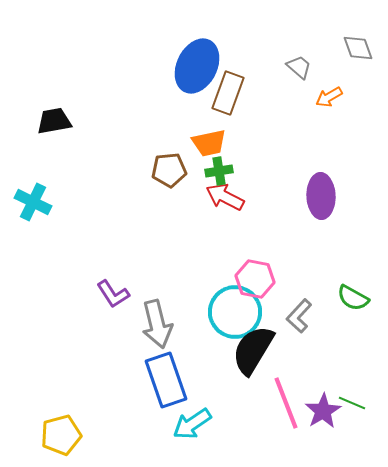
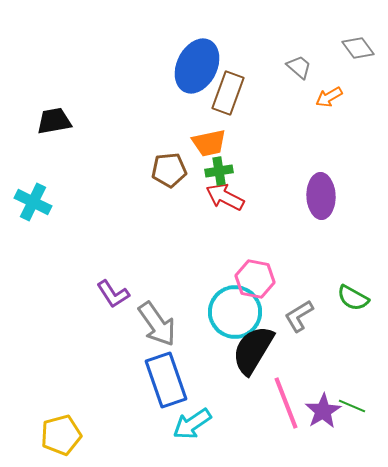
gray diamond: rotated 16 degrees counterclockwise
gray L-shape: rotated 16 degrees clockwise
gray arrow: rotated 21 degrees counterclockwise
green line: moved 3 px down
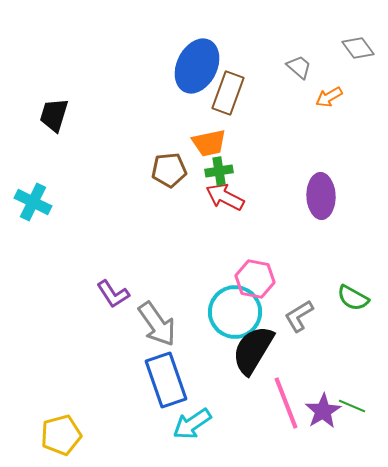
black trapezoid: moved 6 px up; rotated 63 degrees counterclockwise
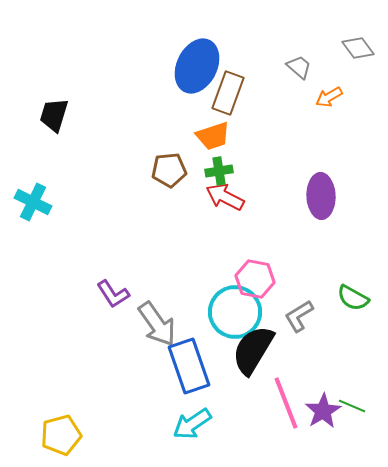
orange trapezoid: moved 4 px right, 7 px up; rotated 6 degrees counterclockwise
blue rectangle: moved 23 px right, 14 px up
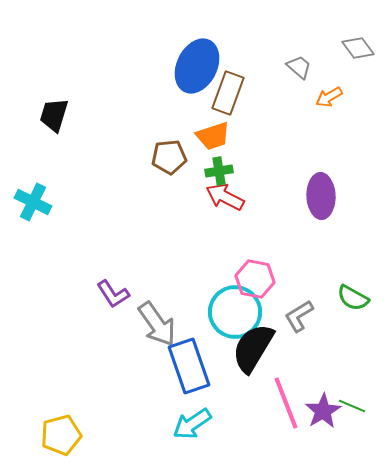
brown pentagon: moved 13 px up
black semicircle: moved 2 px up
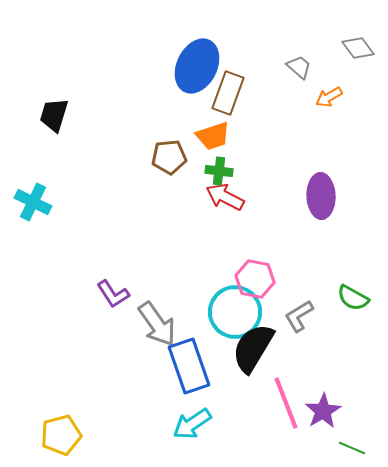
green cross: rotated 16 degrees clockwise
green line: moved 42 px down
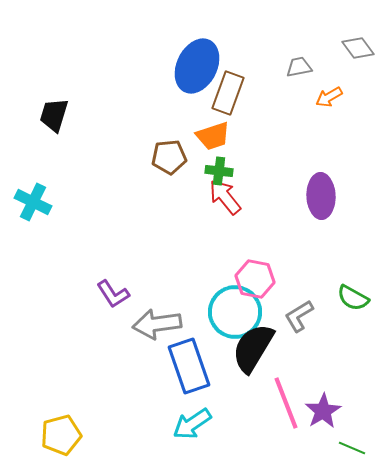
gray trapezoid: rotated 52 degrees counterclockwise
red arrow: rotated 24 degrees clockwise
gray arrow: rotated 117 degrees clockwise
